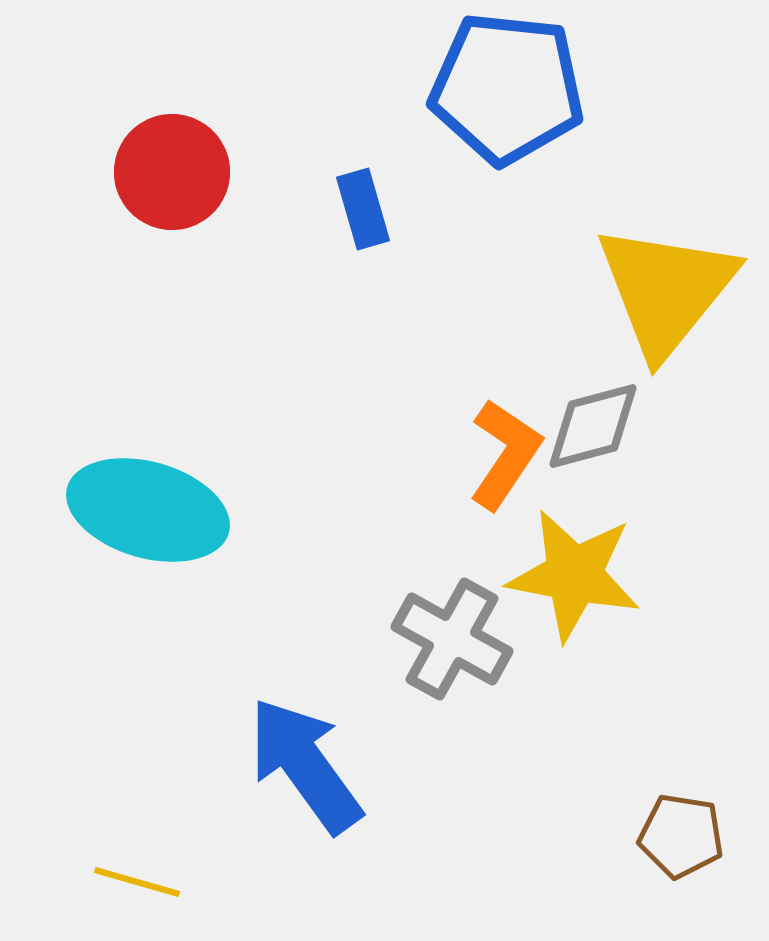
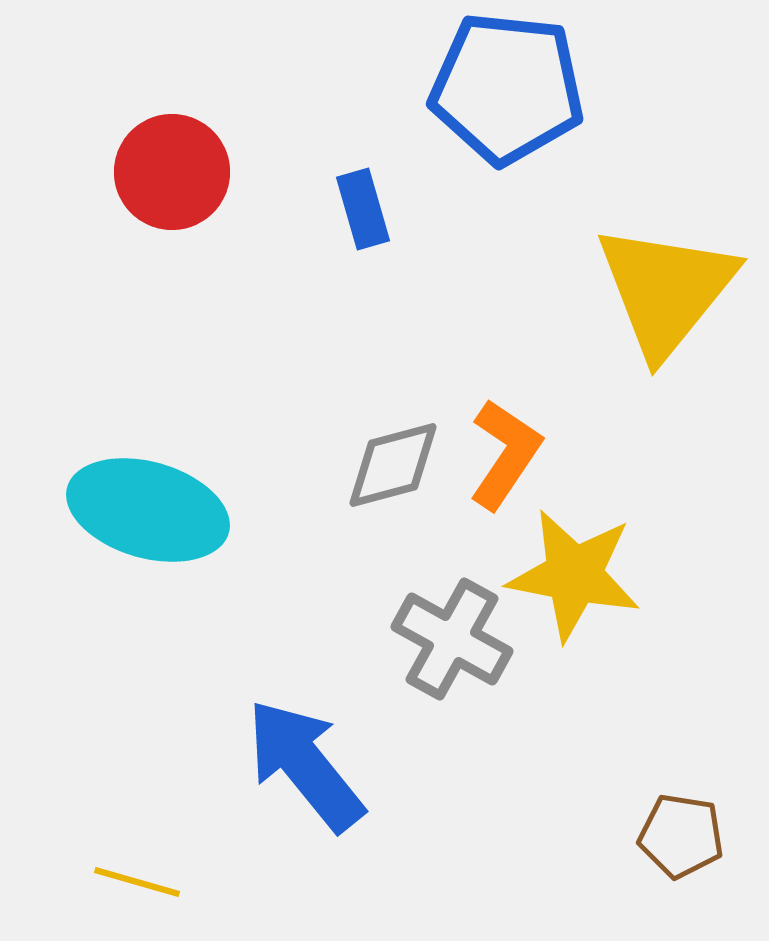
gray diamond: moved 200 px left, 39 px down
blue arrow: rotated 3 degrees counterclockwise
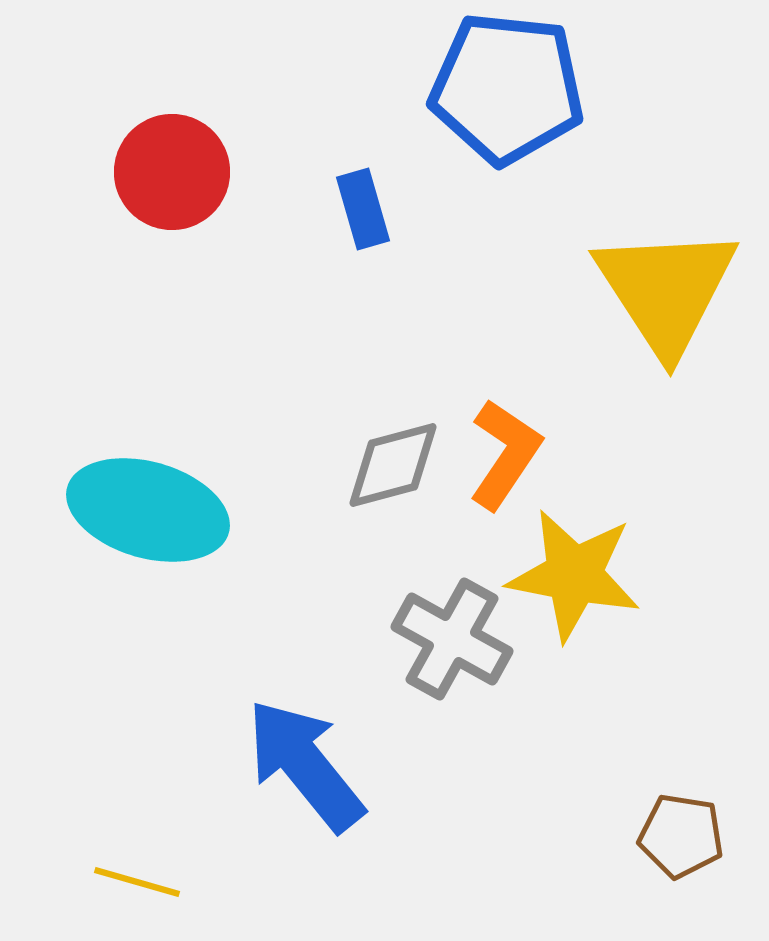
yellow triangle: rotated 12 degrees counterclockwise
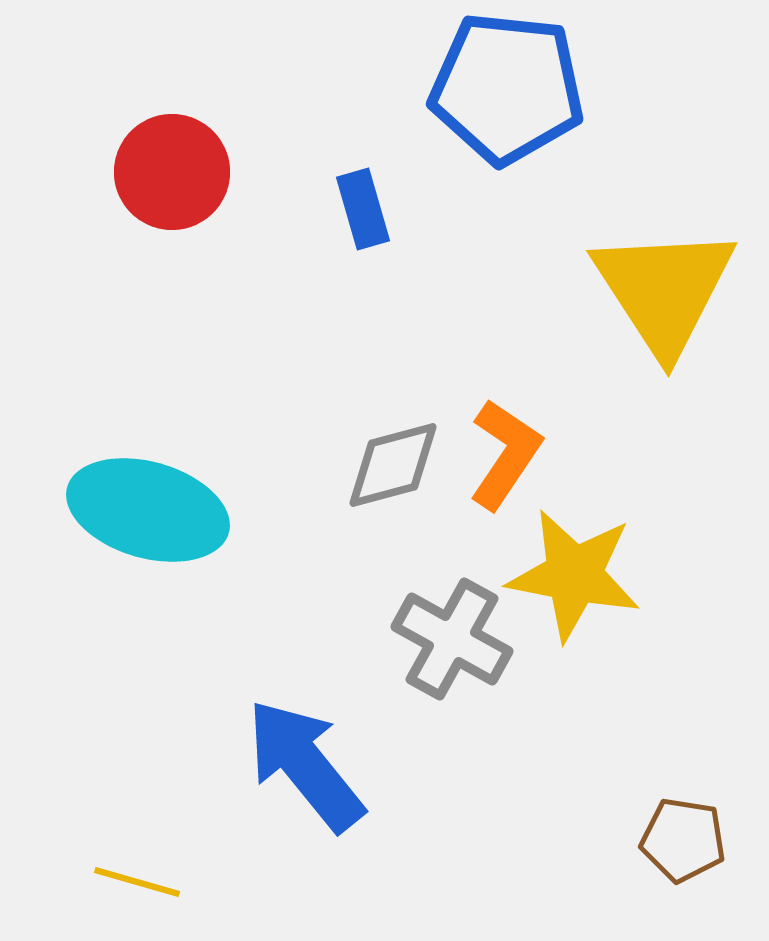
yellow triangle: moved 2 px left
brown pentagon: moved 2 px right, 4 px down
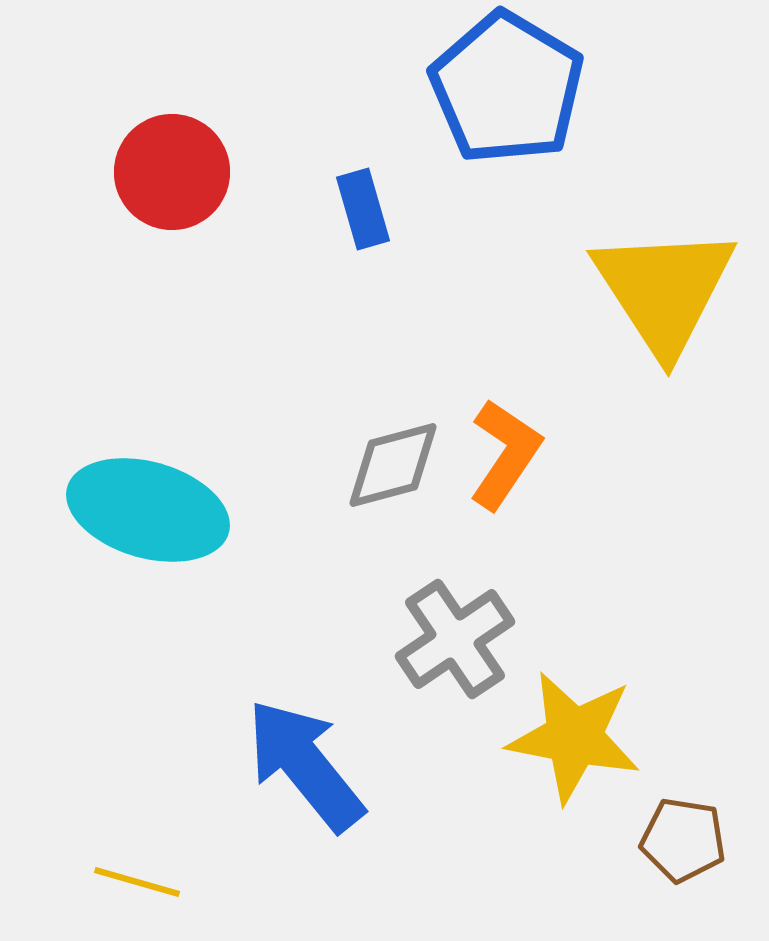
blue pentagon: rotated 25 degrees clockwise
yellow star: moved 162 px down
gray cross: moved 3 px right; rotated 27 degrees clockwise
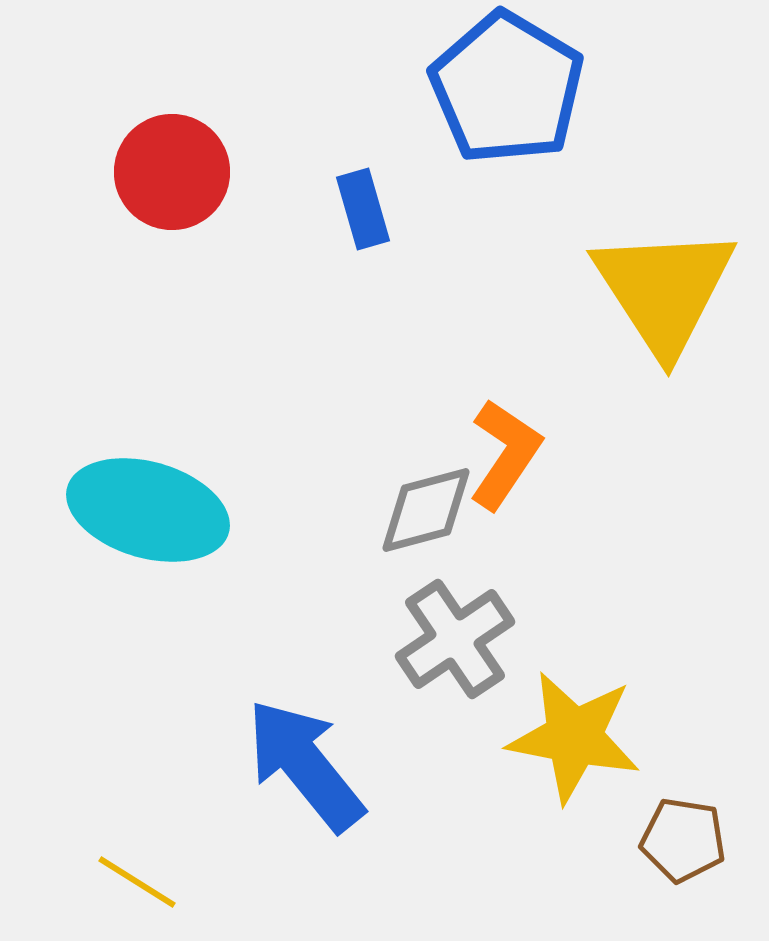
gray diamond: moved 33 px right, 45 px down
yellow line: rotated 16 degrees clockwise
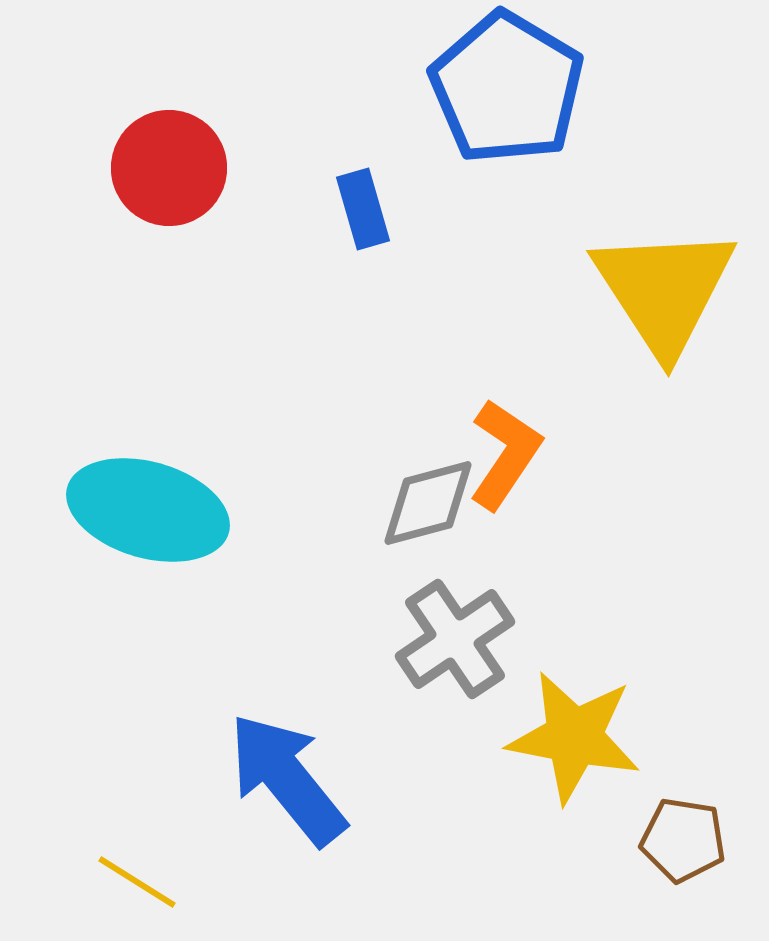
red circle: moved 3 px left, 4 px up
gray diamond: moved 2 px right, 7 px up
blue arrow: moved 18 px left, 14 px down
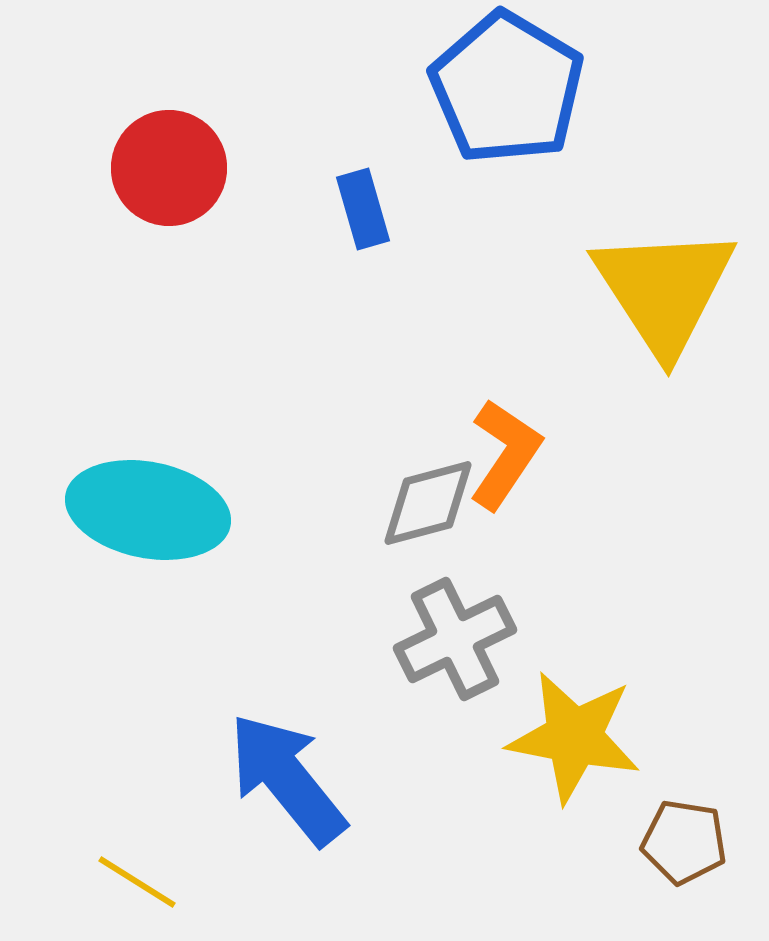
cyan ellipse: rotated 5 degrees counterclockwise
gray cross: rotated 8 degrees clockwise
brown pentagon: moved 1 px right, 2 px down
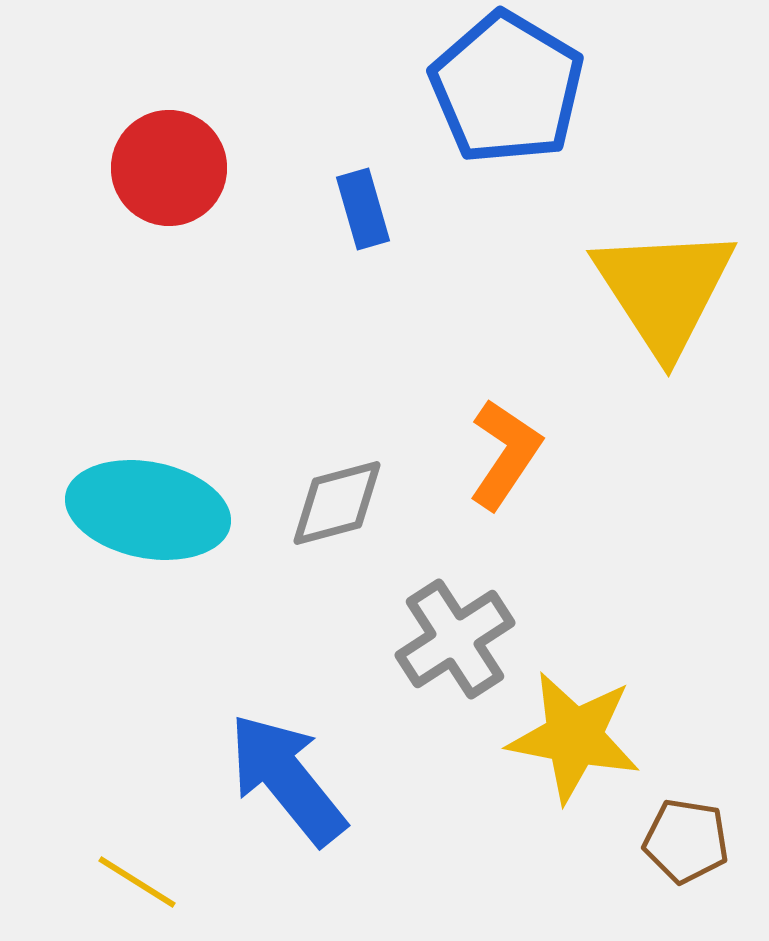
gray diamond: moved 91 px left
gray cross: rotated 7 degrees counterclockwise
brown pentagon: moved 2 px right, 1 px up
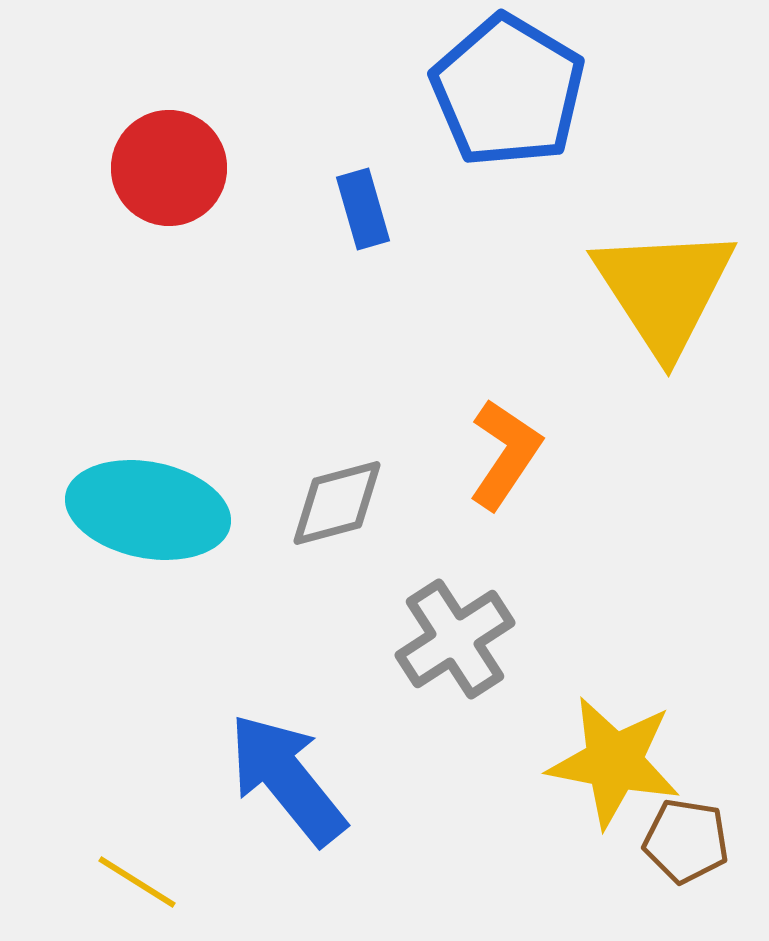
blue pentagon: moved 1 px right, 3 px down
yellow star: moved 40 px right, 25 px down
